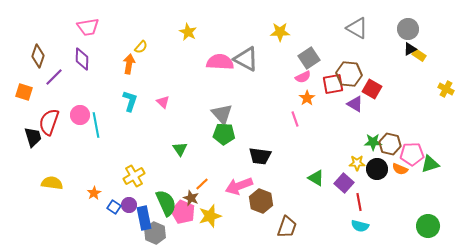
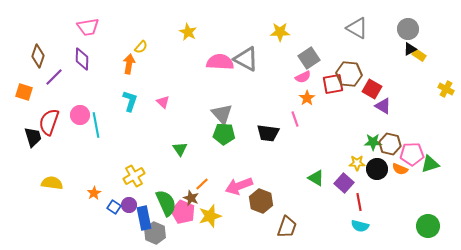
purple triangle at (355, 104): moved 28 px right, 2 px down
black trapezoid at (260, 156): moved 8 px right, 23 px up
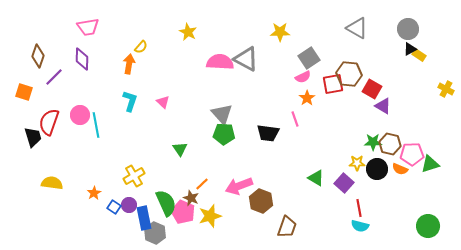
red line at (359, 202): moved 6 px down
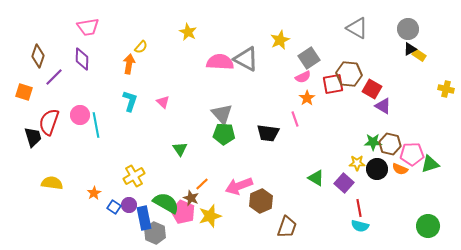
yellow star at (280, 32): moved 8 px down; rotated 24 degrees counterclockwise
yellow cross at (446, 89): rotated 14 degrees counterclockwise
brown hexagon at (261, 201): rotated 15 degrees clockwise
green semicircle at (166, 203): rotated 36 degrees counterclockwise
